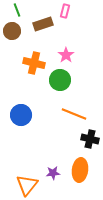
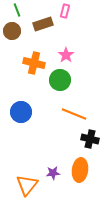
blue circle: moved 3 px up
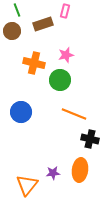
pink star: rotated 21 degrees clockwise
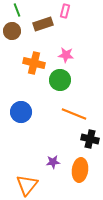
pink star: rotated 21 degrees clockwise
purple star: moved 11 px up
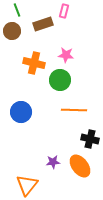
pink rectangle: moved 1 px left
orange line: moved 4 px up; rotated 20 degrees counterclockwise
orange ellipse: moved 4 px up; rotated 45 degrees counterclockwise
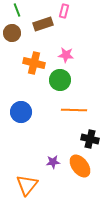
brown circle: moved 2 px down
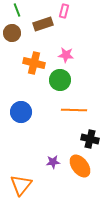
orange triangle: moved 6 px left
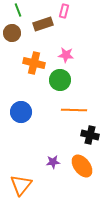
green line: moved 1 px right
black cross: moved 4 px up
orange ellipse: moved 2 px right
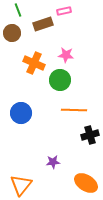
pink rectangle: rotated 64 degrees clockwise
orange cross: rotated 10 degrees clockwise
blue circle: moved 1 px down
black cross: rotated 30 degrees counterclockwise
orange ellipse: moved 4 px right, 17 px down; rotated 20 degrees counterclockwise
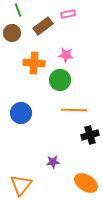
pink rectangle: moved 4 px right, 3 px down
brown rectangle: moved 2 px down; rotated 18 degrees counterclockwise
orange cross: rotated 20 degrees counterclockwise
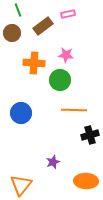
purple star: rotated 16 degrees counterclockwise
orange ellipse: moved 2 px up; rotated 30 degrees counterclockwise
